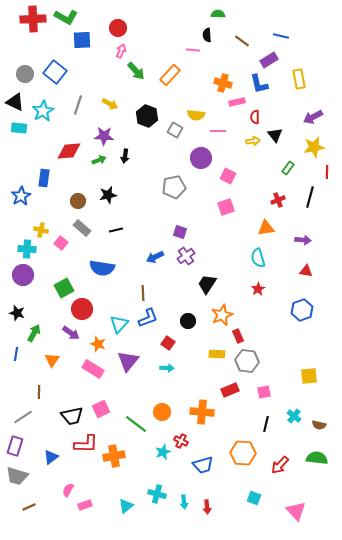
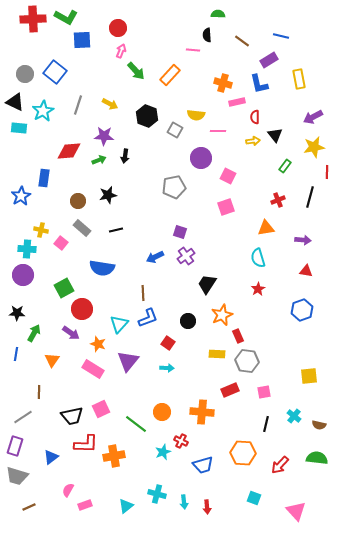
green rectangle at (288, 168): moved 3 px left, 2 px up
black star at (17, 313): rotated 14 degrees counterclockwise
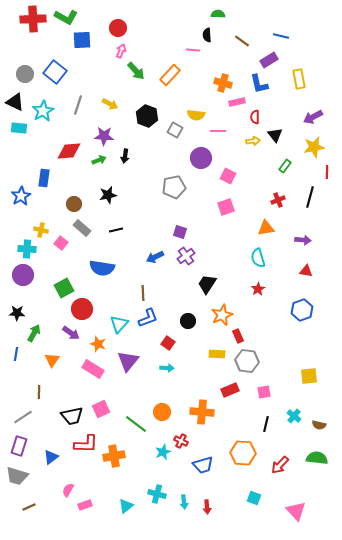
brown circle at (78, 201): moved 4 px left, 3 px down
purple rectangle at (15, 446): moved 4 px right
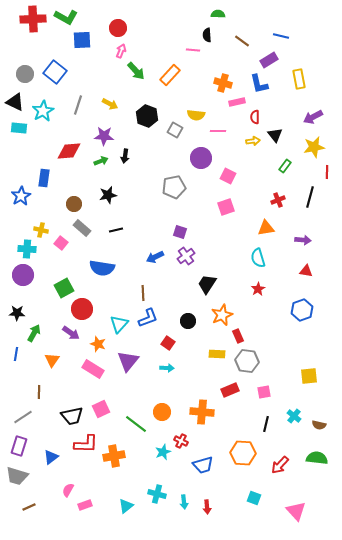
green arrow at (99, 160): moved 2 px right, 1 px down
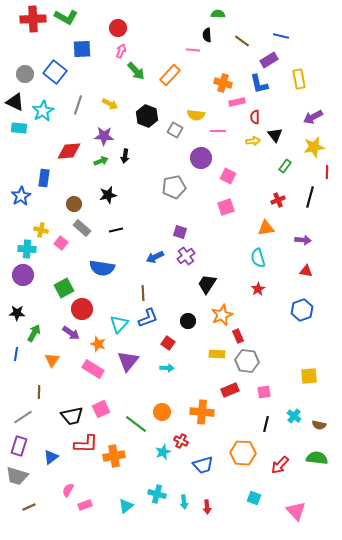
blue square at (82, 40): moved 9 px down
